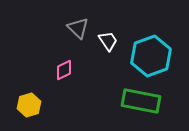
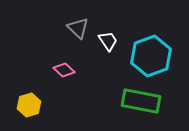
pink diamond: rotated 70 degrees clockwise
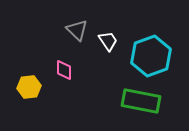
gray triangle: moved 1 px left, 2 px down
pink diamond: rotated 45 degrees clockwise
yellow hexagon: moved 18 px up; rotated 10 degrees clockwise
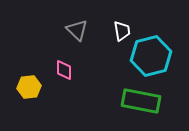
white trapezoid: moved 14 px right, 10 px up; rotated 25 degrees clockwise
cyan hexagon: rotated 6 degrees clockwise
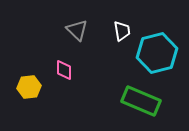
cyan hexagon: moved 6 px right, 3 px up
green rectangle: rotated 12 degrees clockwise
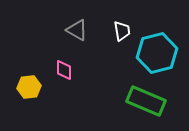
gray triangle: rotated 15 degrees counterclockwise
green rectangle: moved 5 px right
